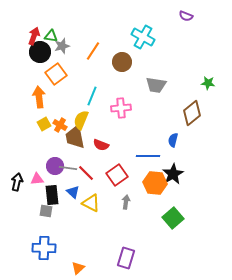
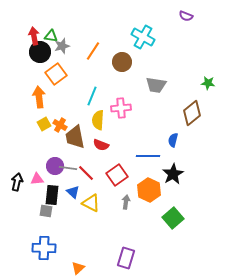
red arrow: rotated 30 degrees counterclockwise
yellow semicircle: moved 17 px right; rotated 18 degrees counterclockwise
orange hexagon: moved 6 px left, 7 px down; rotated 20 degrees clockwise
black rectangle: rotated 12 degrees clockwise
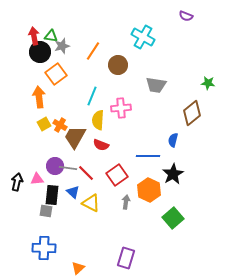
brown circle: moved 4 px left, 3 px down
brown trapezoid: rotated 40 degrees clockwise
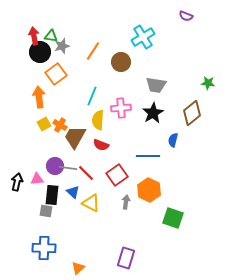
cyan cross: rotated 30 degrees clockwise
brown circle: moved 3 px right, 3 px up
black star: moved 20 px left, 61 px up
green square: rotated 30 degrees counterclockwise
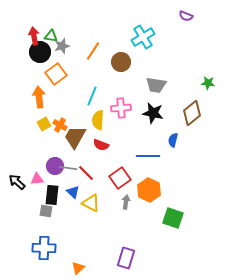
black star: rotated 30 degrees counterclockwise
red square: moved 3 px right, 3 px down
black arrow: rotated 60 degrees counterclockwise
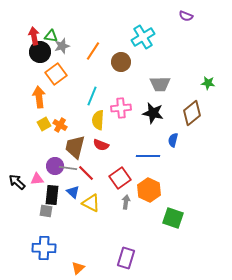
gray trapezoid: moved 4 px right, 1 px up; rotated 10 degrees counterclockwise
brown trapezoid: moved 10 px down; rotated 15 degrees counterclockwise
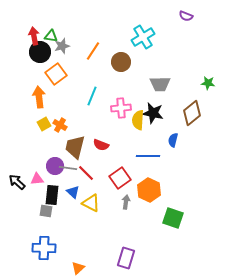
yellow semicircle: moved 40 px right
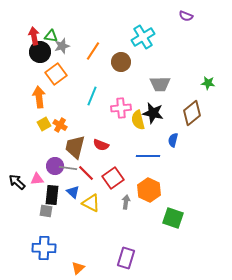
yellow semicircle: rotated 18 degrees counterclockwise
red square: moved 7 px left
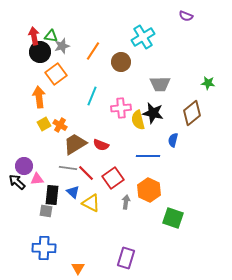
brown trapezoid: moved 3 px up; rotated 45 degrees clockwise
purple circle: moved 31 px left
orange triangle: rotated 16 degrees counterclockwise
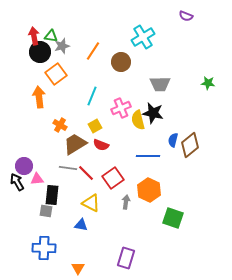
pink cross: rotated 18 degrees counterclockwise
brown diamond: moved 2 px left, 32 px down
yellow square: moved 51 px right, 2 px down
black arrow: rotated 18 degrees clockwise
blue triangle: moved 8 px right, 33 px down; rotated 32 degrees counterclockwise
